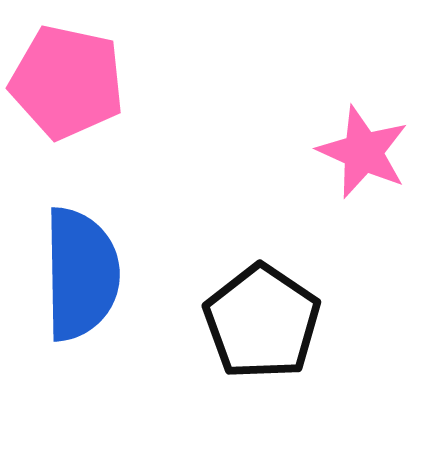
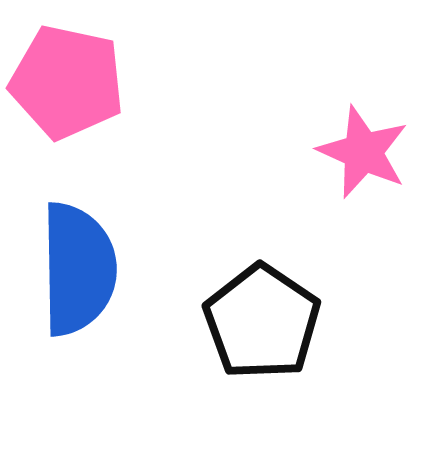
blue semicircle: moved 3 px left, 5 px up
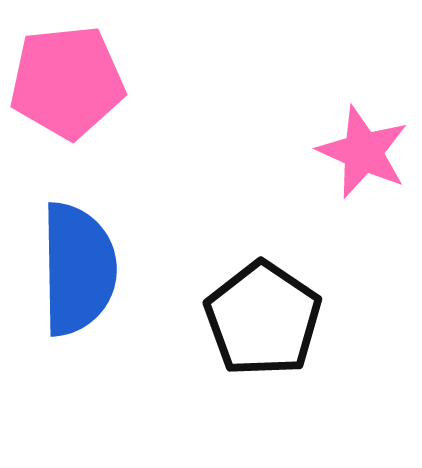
pink pentagon: rotated 18 degrees counterclockwise
black pentagon: moved 1 px right, 3 px up
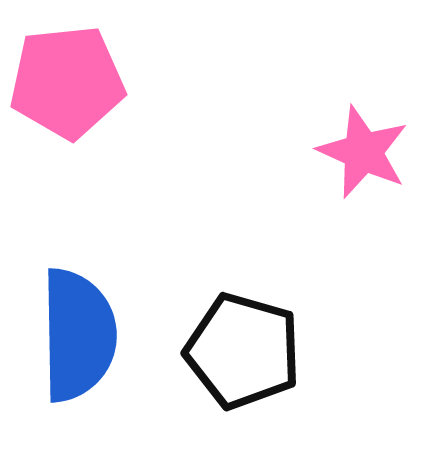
blue semicircle: moved 66 px down
black pentagon: moved 20 px left, 32 px down; rotated 18 degrees counterclockwise
